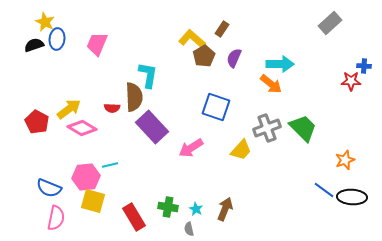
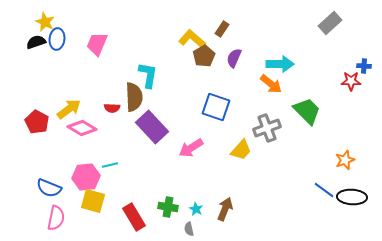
black semicircle: moved 2 px right, 3 px up
green trapezoid: moved 4 px right, 17 px up
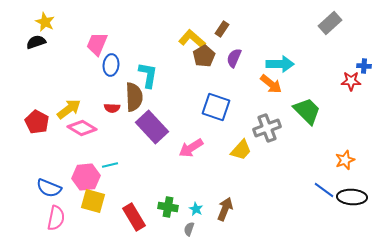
blue ellipse: moved 54 px right, 26 px down
gray semicircle: rotated 32 degrees clockwise
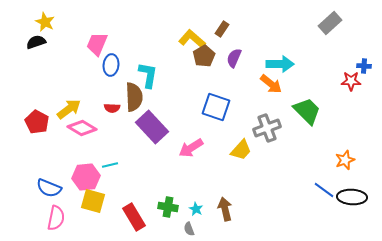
brown arrow: rotated 35 degrees counterclockwise
gray semicircle: rotated 40 degrees counterclockwise
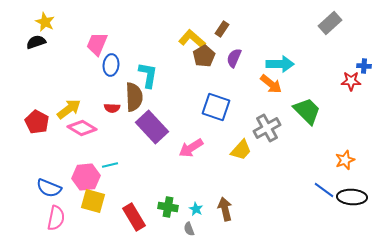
gray cross: rotated 8 degrees counterclockwise
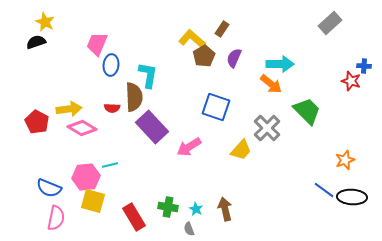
red star: rotated 18 degrees clockwise
yellow arrow: rotated 30 degrees clockwise
gray cross: rotated 16 degrees counterclockwise
pink arrow: moved 2 px left, 1 px up
